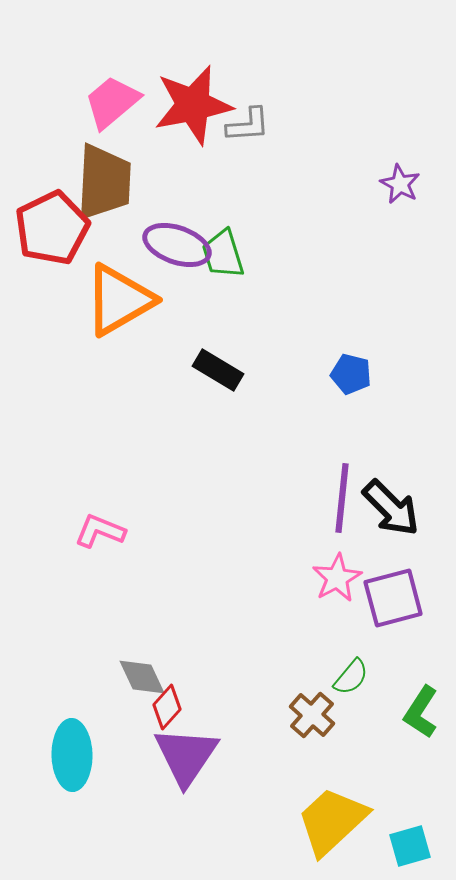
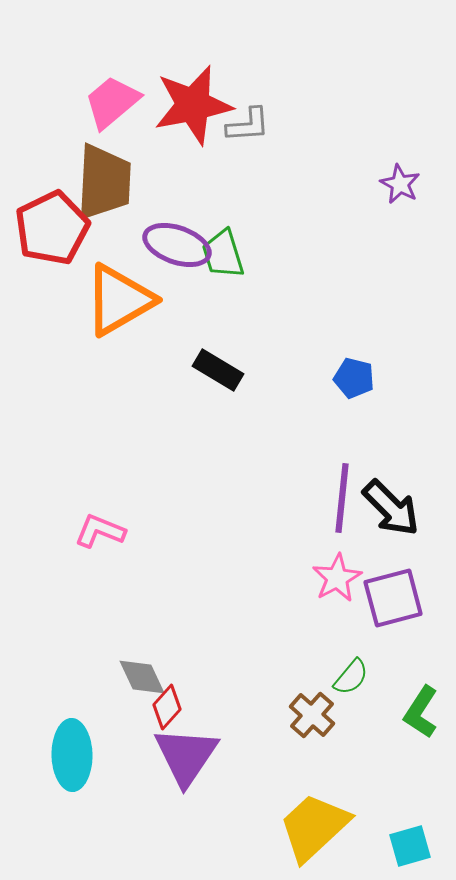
blue pentagon: moved 3 px right, 4 px down
yellow trapezoid: moved 18 px left, 6 px down
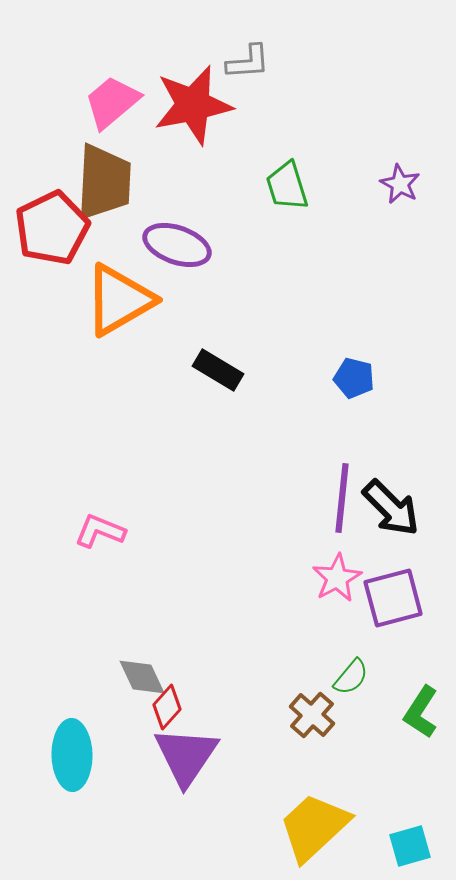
gray L-shape: moved 63 px up
green trapezoid: moved 64 px right, 68 px up
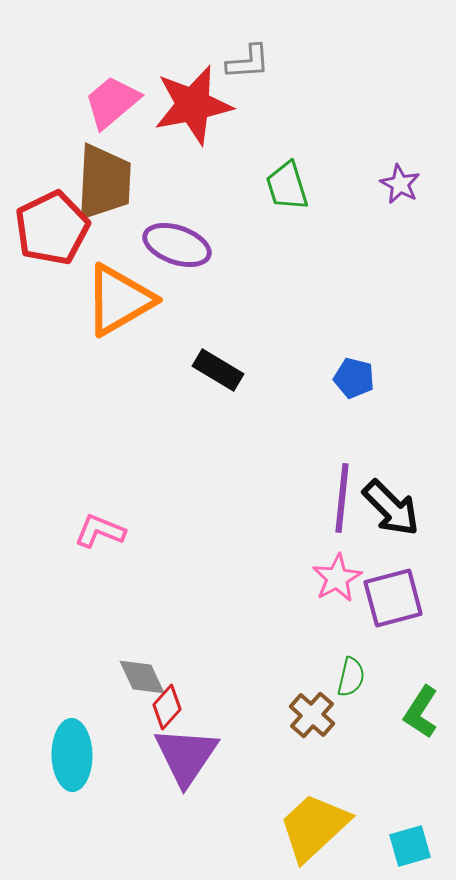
green semicircle: rotated 27 degrees counterclockwise
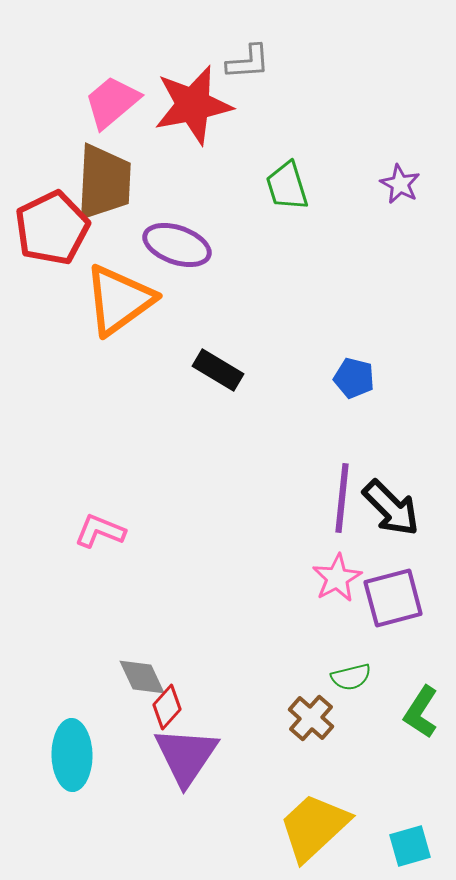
orange triangle: rotated 6 degrees counterclockwise
green semicircle: rotated 63 degrees clockwise
brown cross: moved 1 px left, 3 px down
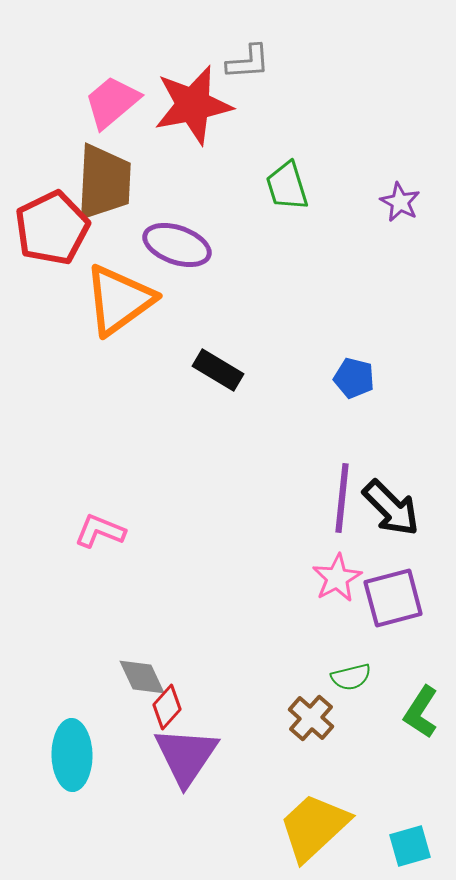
purple star: moved 18 px down
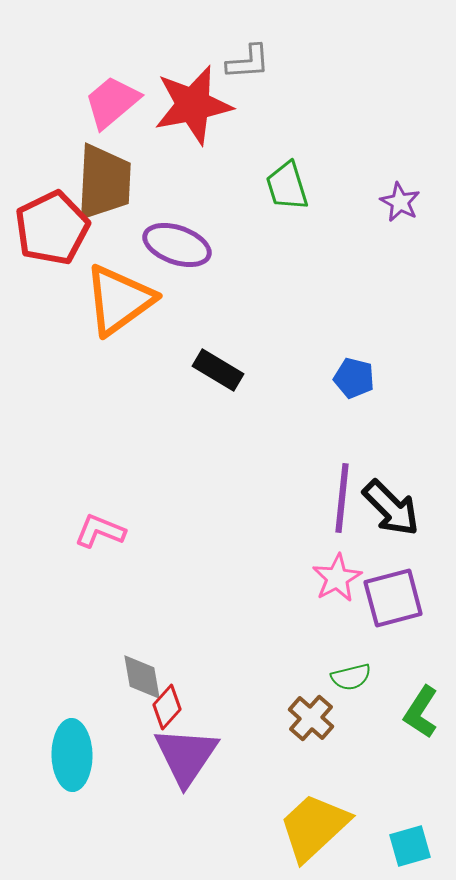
gray diamond: rotated 15 degrees clockwise
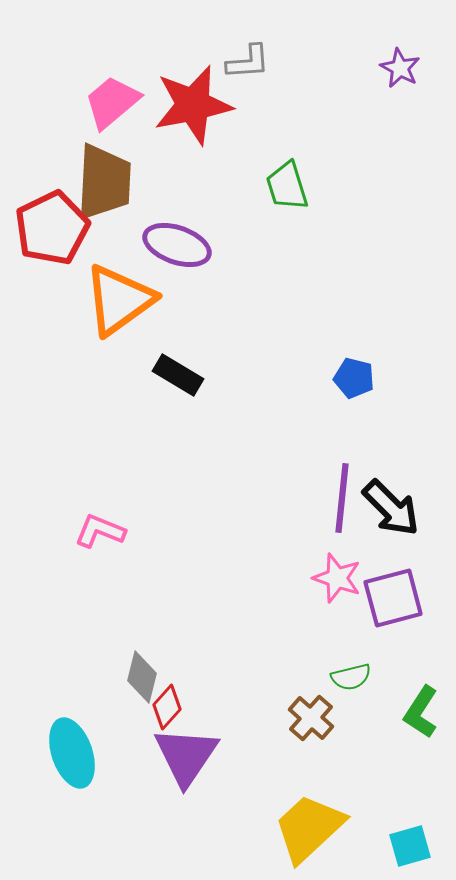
purple star: moved 134 px up
black rectangle: moved 40 px left, 5 px down
pink star: rotated 24 degrees counterclockwise
gray diamond: rotated 24 degrees clockwise
cyan ellipse: moved 2 px up; rotated 18 degrees counterclockwise
yellow trapezoid: moved 5 px left, 1 px down
